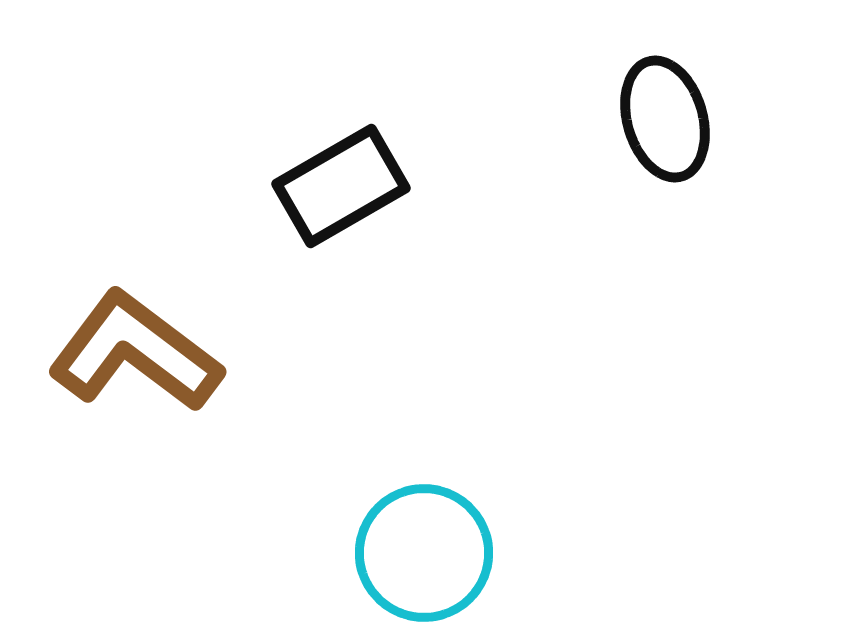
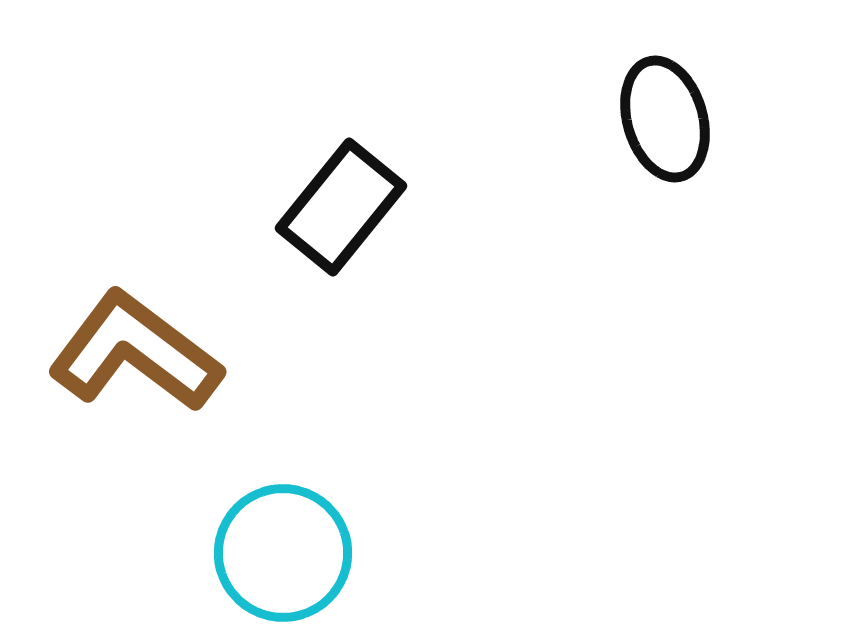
black rectangle: moved 21 px down; rotated 21 degrees counterclockwise
cyan circle: moved 141 px left
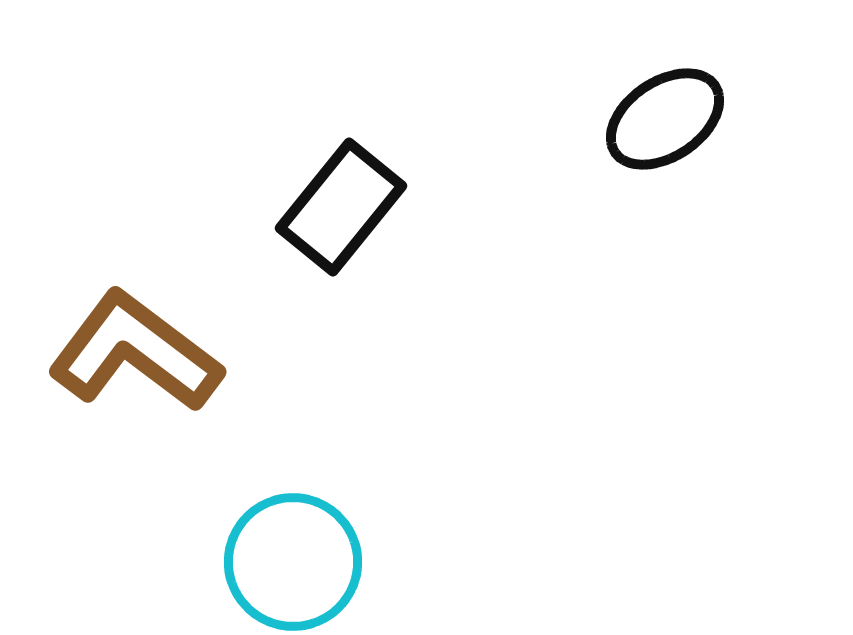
black ellipse: rotated 72 degrees clockwise
cyan circle: moved 10 px right, 9 px down
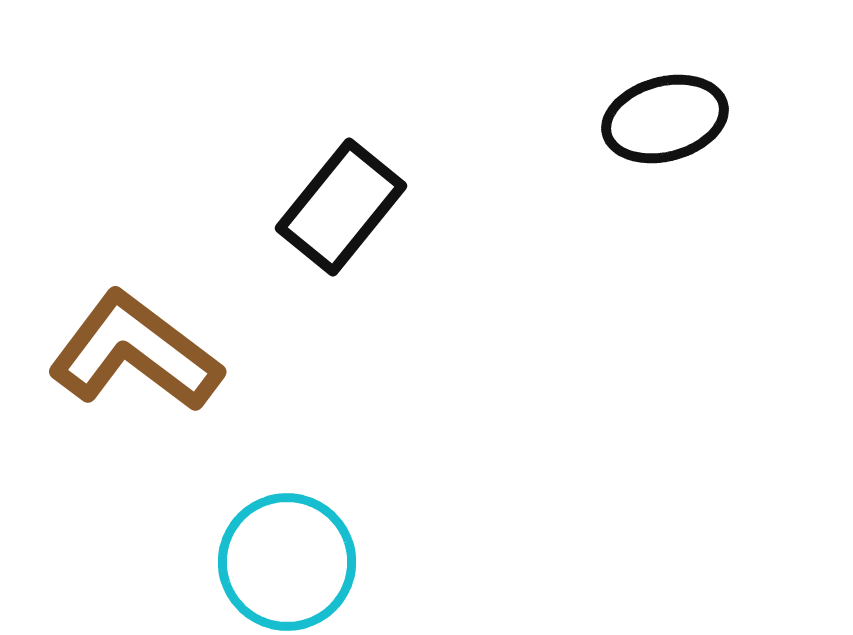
black ellipse: rotated 19 degrees clockwise
cyan circle: moved 6 px left
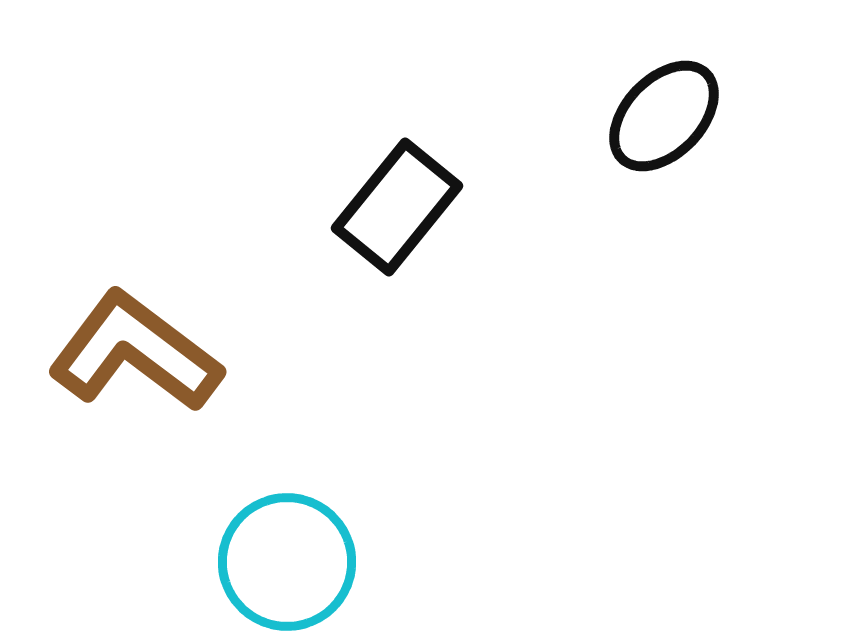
black ellipse: moved 1 px left, 3 px up; rotated 31 degrees counterclockwise
black rectangle: moved 56 px right
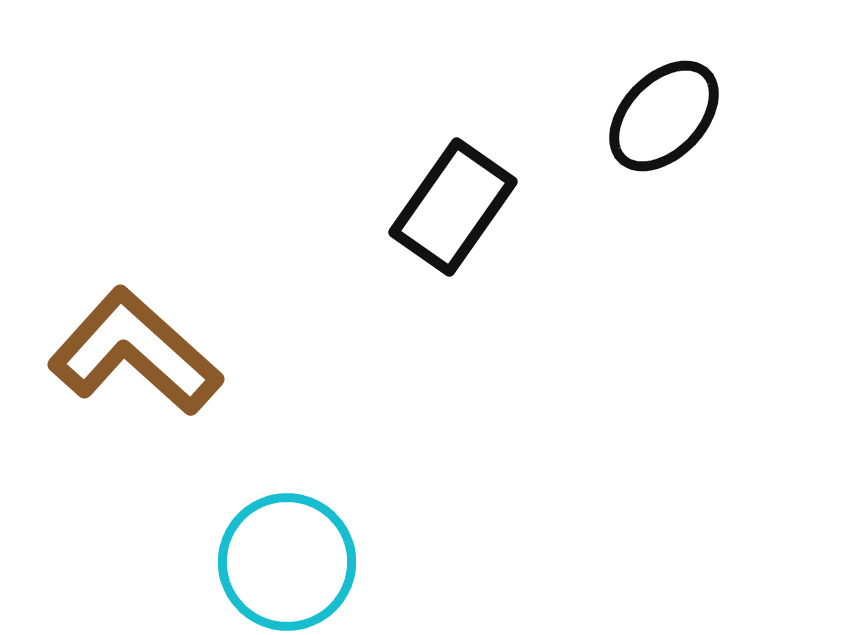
black rectangle: moved 56 px right; rotated 4 degrees counterclockwise
brown L-shape: rotated 5 degrees clockwise
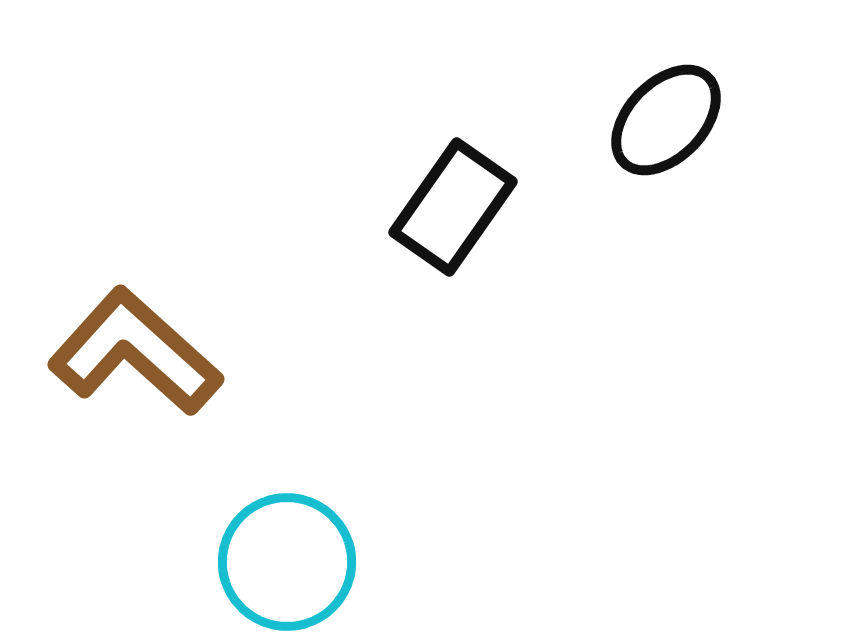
black ellipse: moved 2 px right, 4 px down
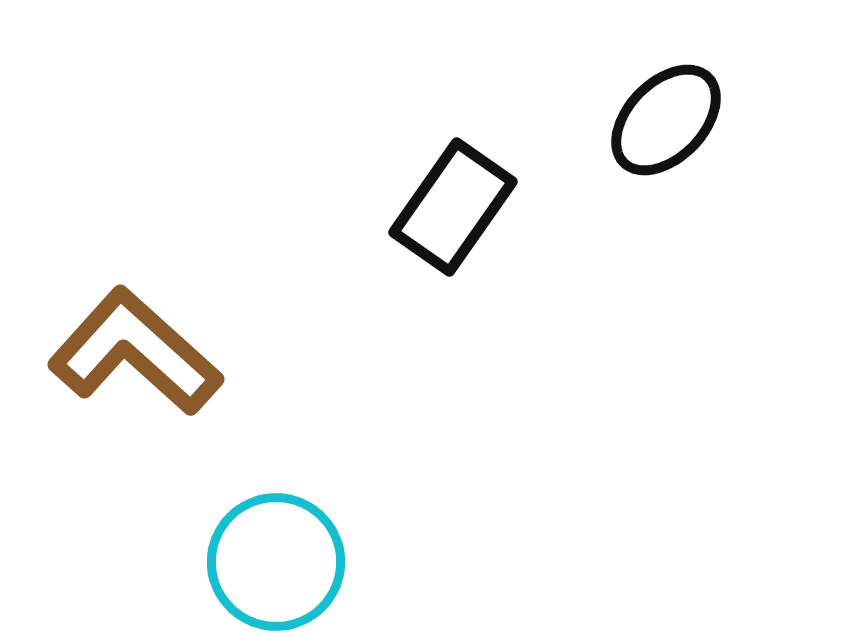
cyan circle: moved 11 px left
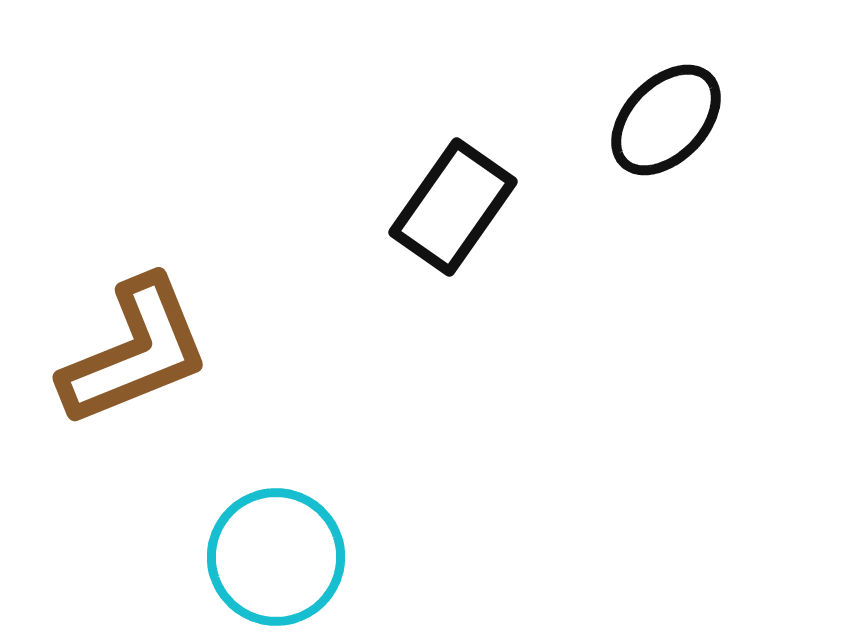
brown L-shape: rotated 116 degrees clockwise
cyan circle: moved 5 px up
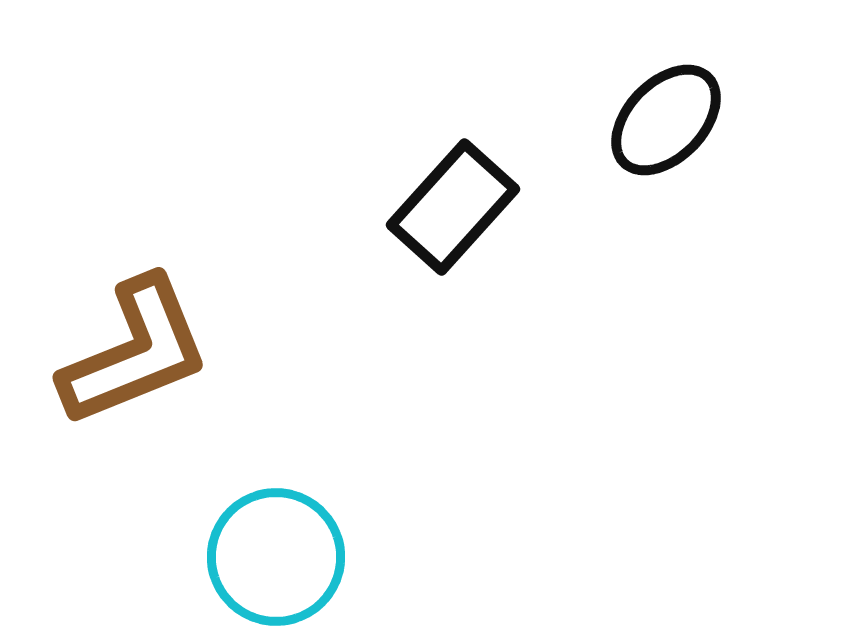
black rectangle: rotated 7 degrees clockwise
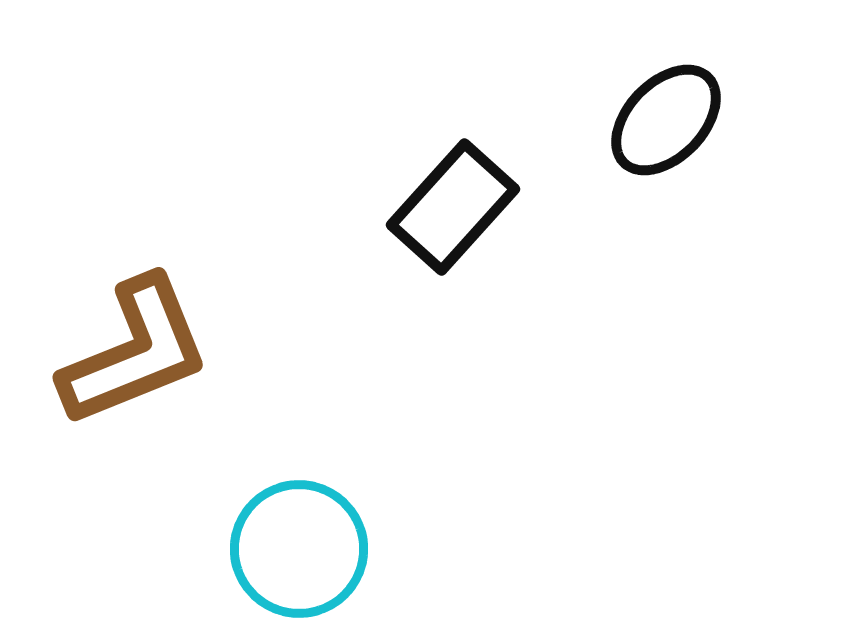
cyan circle: moved 23 px right, 8 px up
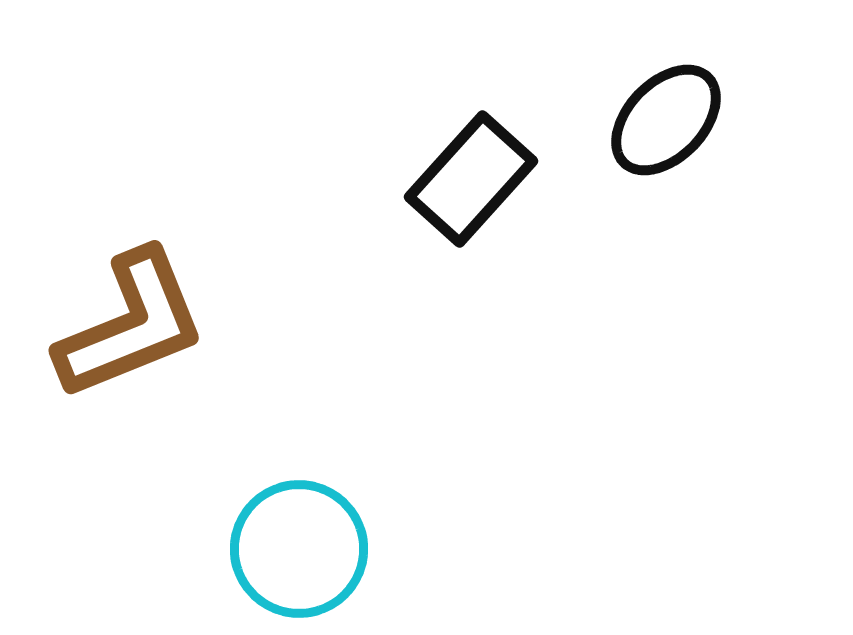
black rectangle: moved 18 px right, 28 px up
brown L-shape: moved 4 px left, 27 px up
